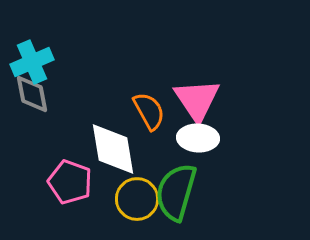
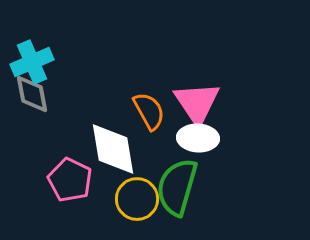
pink triangle: moved 3 px down
pink pentagon: moved 2 px up; rotated 6 degrees clockwise
green semicircle: moved 1 px right, 5 px up
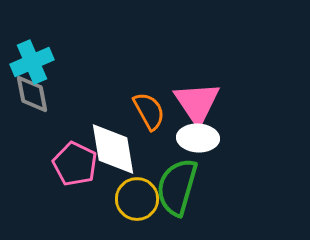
pink pentagon: moved 5 px right, 16 px up
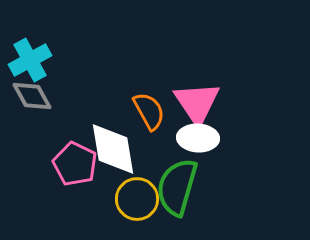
cyan cross: moved 2 px left, 2 px up; rotated 6 degrees counterclockwise
gray diamond: moved 2 px down; rotated 18 degrees counterclockwise
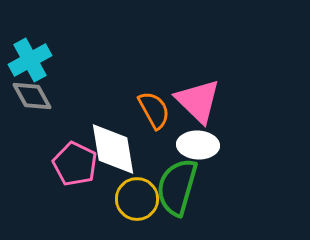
pink triangle: moved 1 px right, 2 px up; rotated 12 degrees counterclockwise
orange semicircle: moved 5 px right, 1 px up
white ellipse: moved 7 px down
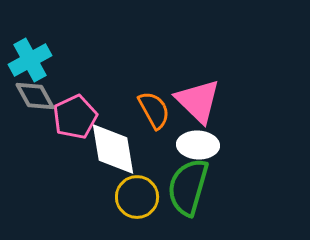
gray diamond: moved 3 px right
pink pentagon: moved 47 px up; rotated 21 degrees clockwise
green semicircle: moved 11 px right
yellow circle: moved 2 px up
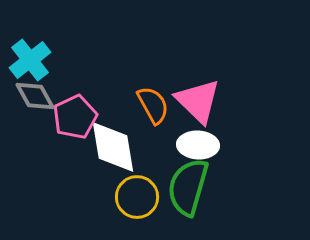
cyan cross: rotated 9 degrees counterclockwise
orange semicircle: moved 1 px left, 5 px up
white diamond: moved 2 px up
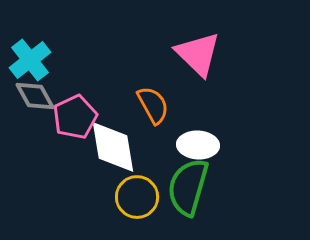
pink triangle: moved 47 px up
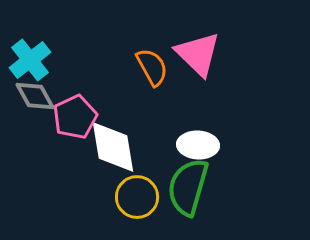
orange semicircle: moved 1 px left, 38 px up
